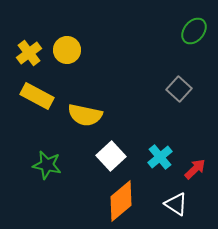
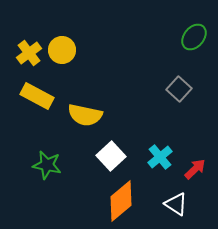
green ellipse: moved 6 px down
yellow circle: moved 5 px left
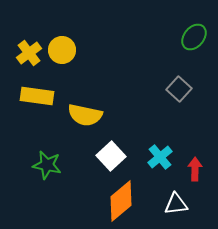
yellow rectangle: rotated 20 degrees counterclockwise
red arrow: rotated 45 degrees counterclockwise
white triangle: rotated 40 degrees counterclockwise
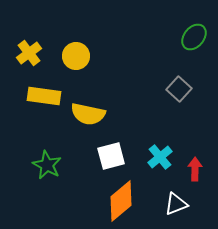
yellow circle: moved 14 px right, 6 px down
yellow rectangle: moved 7 px right
yellow semicircle: moved 3 px right, 1 px up
white square: rotated 28 degrees clockwise
green star: rotated 16 degrees clockwise
white triangle: rotated 15 degrees counterclockwise
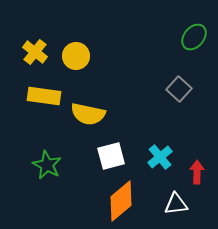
yellow cross: moved 6 px right, 1 px up; rotated 15 degrees counterclockwise
red arrow: moved 2 px right, 3 px down
white triangle: rotated 15 degrees clockwise
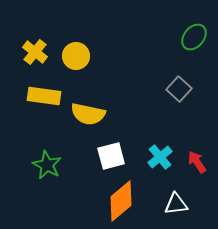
red arrow: moved 10 px up; rotated 35 degrees counterclockwise
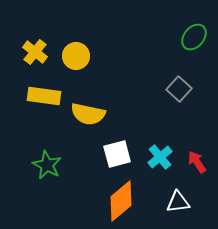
white square: moved 6 px right, 2 px up
white triangle: moved 2 px right, 2 px up
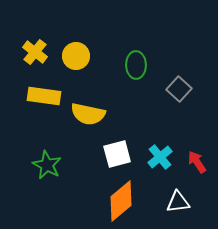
green ellipse: moved 58 px left, 28 px down; rotated 40 degrees counterclockwise
